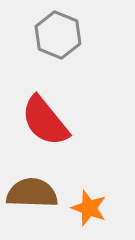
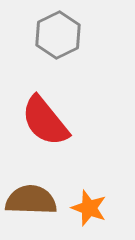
gray hexagon: rotated 12 degrees clockwise
brown semicircle: moved 1 px left, 7 px down
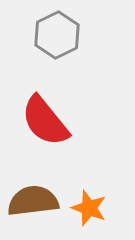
gray hexagon: moved 1 px left
brown semicircle: moved 2 px right, 1 px down; rotated 9 degrees counterclockwise
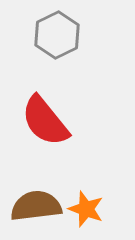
brown semicircle: moved 3 px right, 5 px down
orange star: moved 3 px left, 1 px down
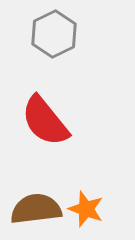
gray hexagon: moved 3 px left, 1 px up
brown semicircle: moved 3 px down
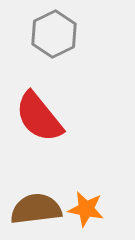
red semicircle: moved 6 px left, 4 px up
orange star: rotated 9 degrees counterclockwise
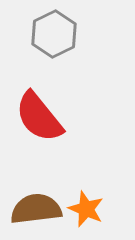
orange star: rotated 12 degrees clockwise
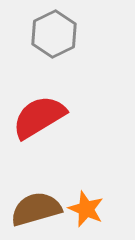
red semicircle: rotated 98 degrees clockwise
brown semicircle: rotated 9 degrees counterclockwise
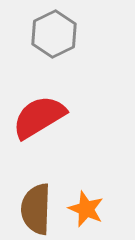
brown semicircle: rotated 72 degrees counterclockwise
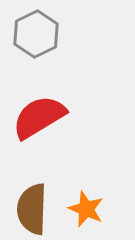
gray hexagon: moved 18 px left
brown semicircle: moved 4 px left
